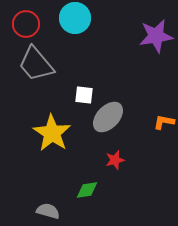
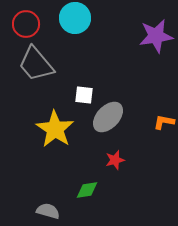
yellow star: moved 3 px right, 4 px up
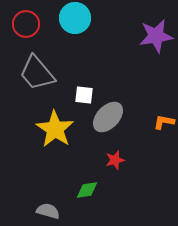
gray trapezoid: moved 1 px right, 9 px down
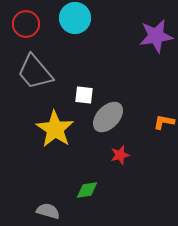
gray trapezoid: moved 2 px left, 1 px up
red star: moved 5 px right, 5 px up
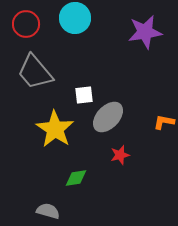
purple star: moved 11 px left, 4 px up
white square: rotated 12 degrees counterclockwise
green diamond: moved 11 px left, 12 px up
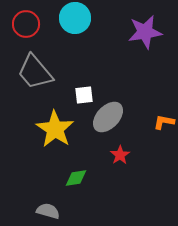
red star: rotated 18 degrees counterclockwise
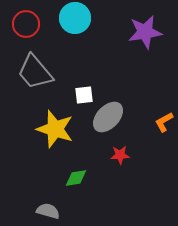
orange L-shape: rotated 40 degrees counterclockwise
yellow star: rotated 15 degrees counterclockwise
red star: rotated 30 degrees clockwise
